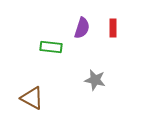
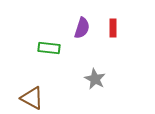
green rectangle: moved 2 px left, 1 px down
gray star: moved 1 px up; rotated 15 degrees clockwise
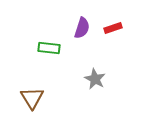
red rectangle: rotated 72 degrees clockwise
brown triangle: rotated 30 degrees clockwise
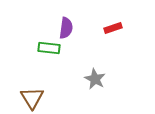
purple semicircle: moved 16 px left; rotated 10 degrees counterclockwise
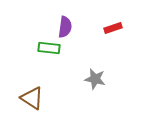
purple semicircle: moved 1 px left, 1 px up
gray star: rotated 15 degrees counterclockwise
brown triangle: rotated 25 degrees counterclockwise
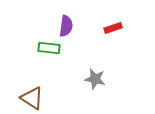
purple semicircle: moved 1 px right, 1 px up
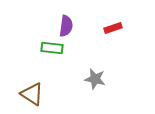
green rectangle: moved 3 px right
brown triangle: moved 4 px up
